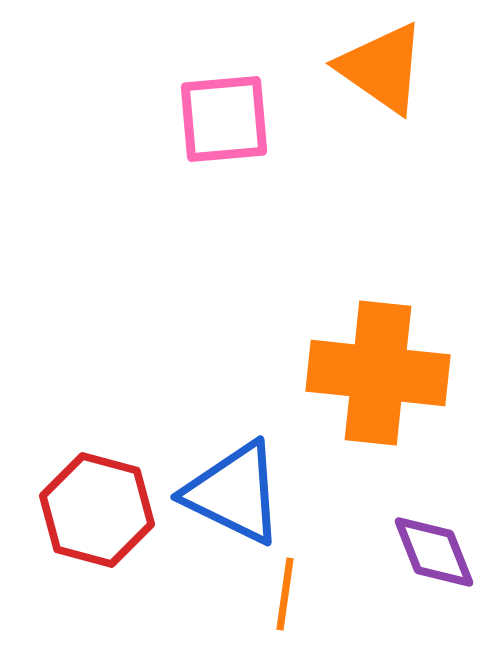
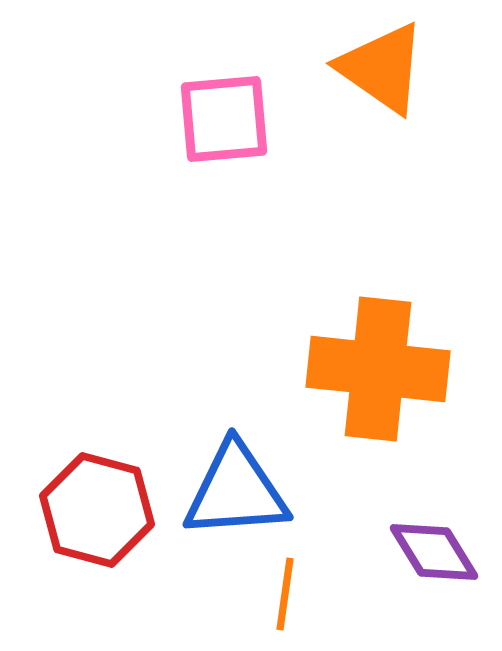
orange cross: moved 4 px up
blue triangle: moved 2 px right, 2 px up; rotated 30 degrees counterclockwise
purple diamond: rotated 10 degrees counterclockwise
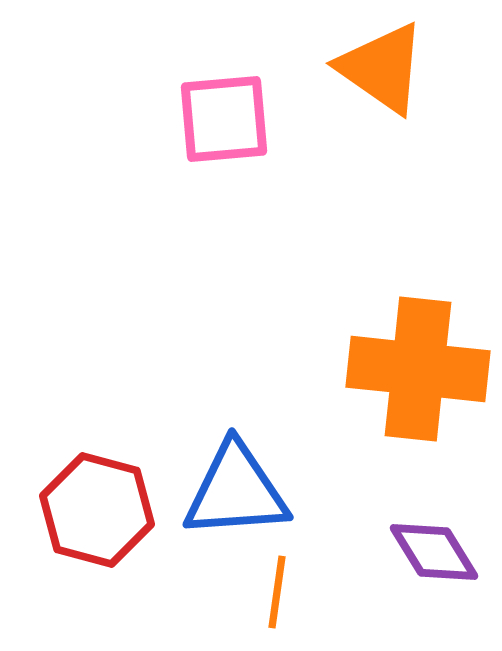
orange cross: moved 40 px right
orange line: moved 8 px left, 2 px up
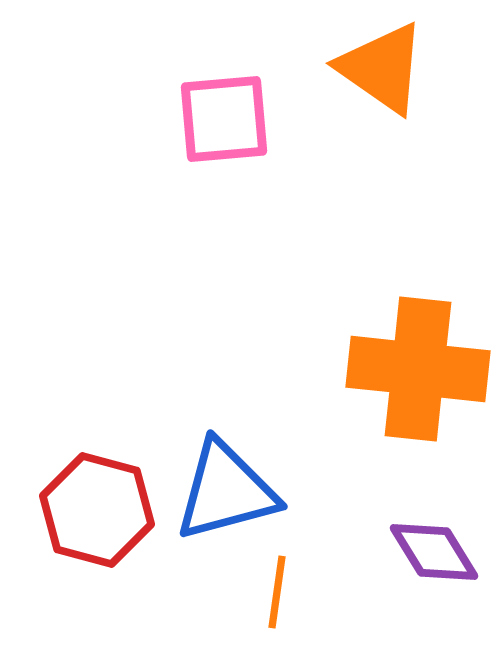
blue triangle: moved 10 px left; rotated 11 degrees counterclockwise
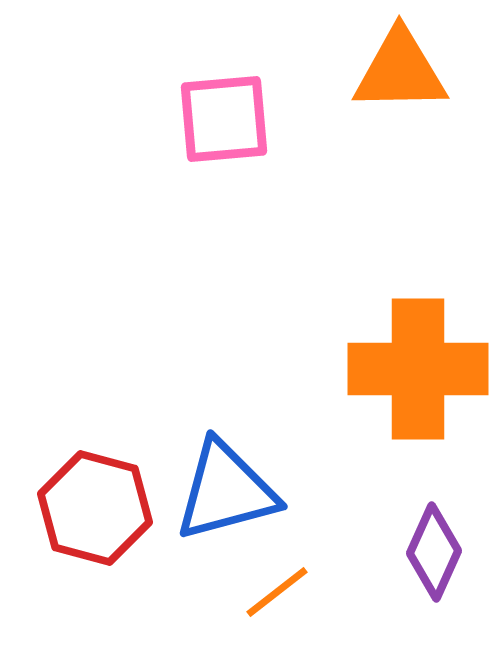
orange triangle: moved 18 px right, 3 px down; rotated 36 degrees counterclockwise
orange cross: rotated 6 degrees counterclockwise
red hexagon: moved 2 px left, 2 px up
purple diamond: rotated 56 degrees clockwise
orange line: rotated 44 degrees clockwise
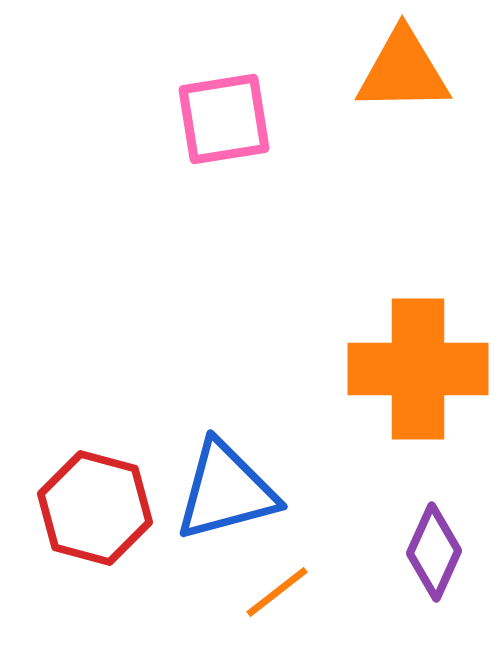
orange triangle: moved 3 px right
pink square: rotated 4 degrees counterclockwise
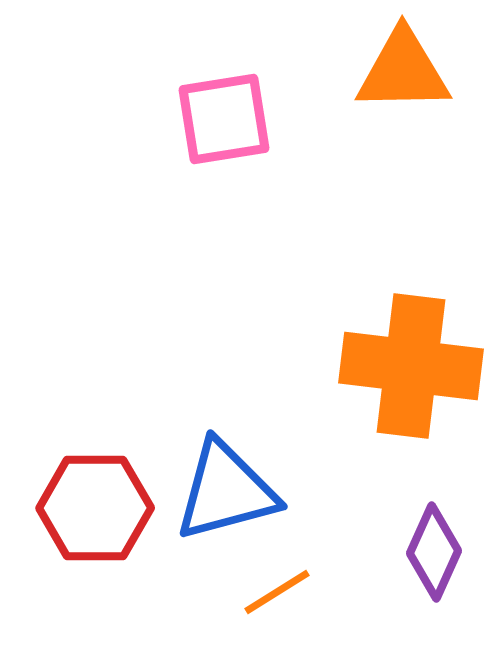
orange cross: moved 7 px left, 3 px up; rotated 7 degrees clockwise
red hexagon: rotated 15 degrees counterclockwise
orange line: rotated 6 degrees clockwise
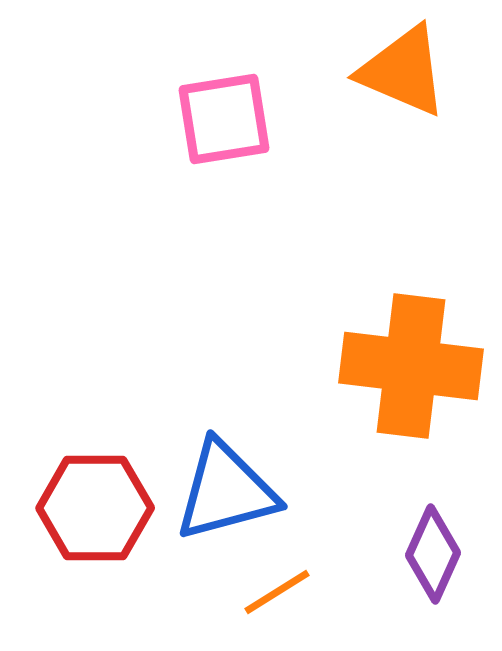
orange triangle: rotated 24 degrees clockwise
purple diamond: moved 1 px left, 2 px down
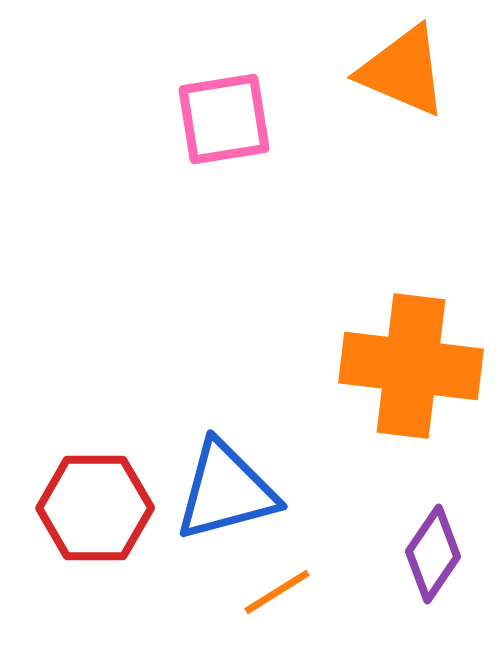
purple diamond: rotated 10 degrees clockwise
